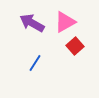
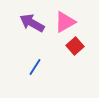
blue line: moved 4 px down
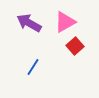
purple arrow: moved 3 px left
blue line: moved 2 px left
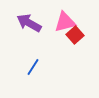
pink triangle: rotated 15 degrees clockwise
red square: moved 11 px up
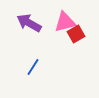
red square: moved 1 px right, 1 px up; rotated 12 degrees clockwise
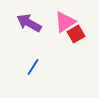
pink triangle: rotated 20 degrees counterclockwise
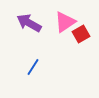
red square: moved 5 px right
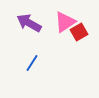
red square: moved 2 px left, 2 px up
blue line: moved 1 px left, 4 px up
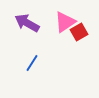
purple arrow: moved 2 px left
